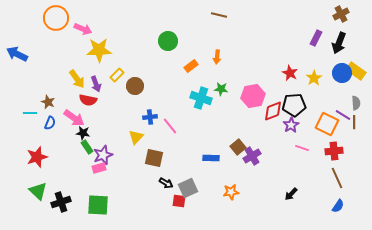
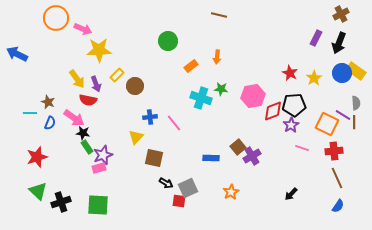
pink line at (170, 126): moved 4 px right, 3 px up
orange star at (231, 192): rotated 21 degrees counterclockwise
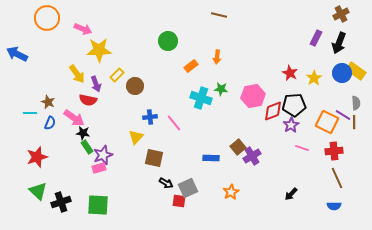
orange circle at (56, 18): moved 9 px left
yellow arrow at (77, 79): moved 5 px up
orange square at (327, 124): moved 2 px up
blue semicircle at (338, 206): moved 4 px left; rotated 56 degrees clockwise
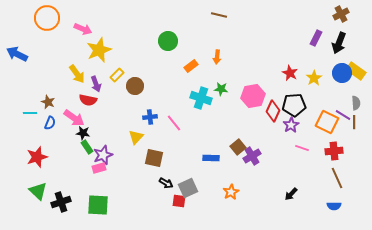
yellow star at (99, 50): rotated 20 degrees counterclockwise
red diamond at (273, 111): rotated 45 degrees counterclockwise
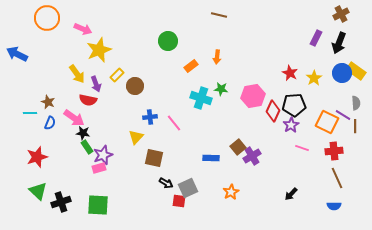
brown line at (354, 122): moved 1 px right, 4 px down
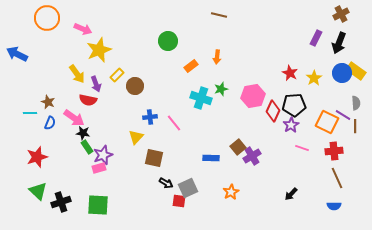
green star at (221, 89): rotated 24 degrees counterclockwise
